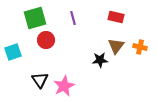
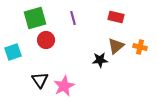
brown triangle: rotated 12 degrees clockwise
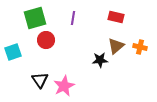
purple line: rotated 24 degrees clockwise
